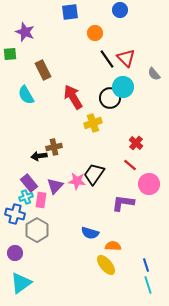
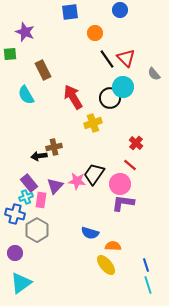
pink circle: moved 29 px left
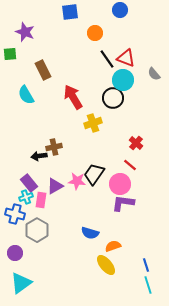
red triangle: rotated 24 degrees counterclockwise
cyan circle: moved 7 px up
black circle: moved 3 px right
purple triangle: rotated 18 degrees clockwise
orange semicircle: rotated 21 degrees counterclockwise
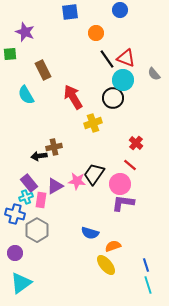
orange circle: moved 1 px right
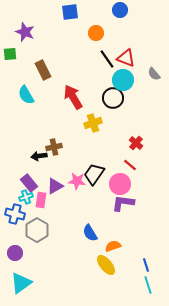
blue semicircle: rotated 42 degrees clockwise
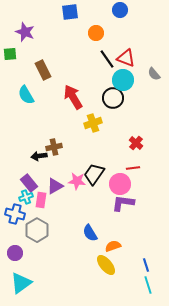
red line: moved 3 px right, 3 px down; rotated 48 degrees counterclockwise
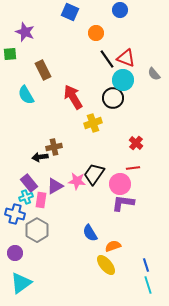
blue square: rotated 30 degrees clockwise
black arrow: moved 1 px right, 1 px down
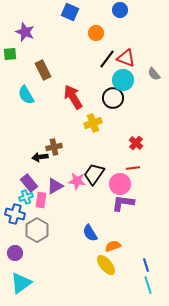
black line: rotated 72 degrees clockwise
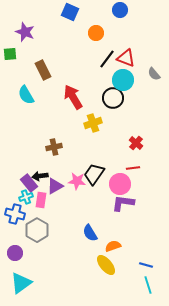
black arrow: moved 19 px down
blue line: rotated 56 degrees counterclockwise
